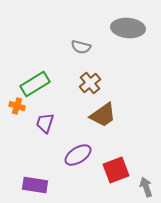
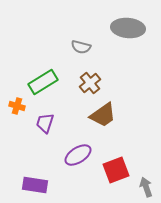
green rectangle: moved 8 px right, 2 px up
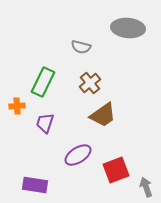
green rectangle: rotated 32 degrees counterclockwise
orange cross: rotated 21 degrees counterclockwise
